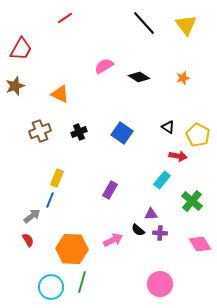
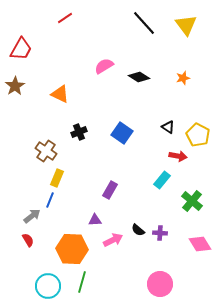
brown star: rotated 12 degrees counterclockwise
brown cross: moved 6 px right, 20 px down; rotated 35 degrees counterclockwise
purple triangle: moved 56 px left, 6 px down
cyan circle: moved 3 px left, 1 px up
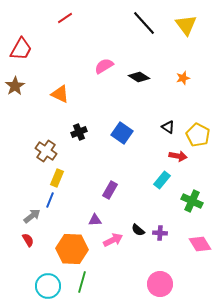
green cross: rotated 15 degrees counterclockwise
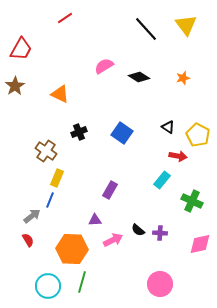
black line: moved 2 px right, 6 px down
pink diamond: rotated 70 degrees counterclockwise
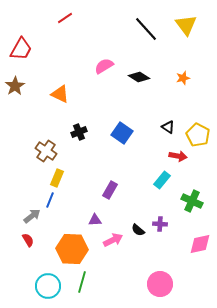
purple cross: moved 9 px up
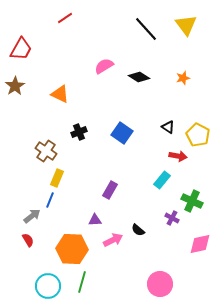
purple cross: moved 12 px right, 6 px up; rotated 24 degrees clockwise
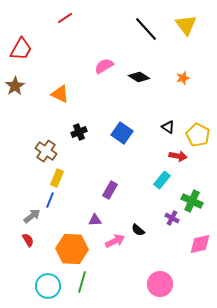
pink arrow: moved 2 px right, 1 px down
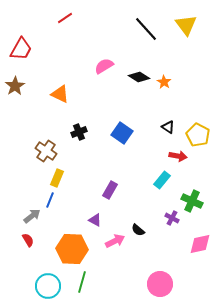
orange star: moved 19 px left, 4 px down; rotated 24 degrees counterclockwise
purple triangle: rotated 32 degrees clockwise
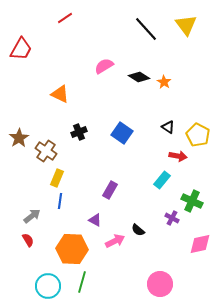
brown star: moved 4 px right, 52 px down
blue line: moved 10 px right, 1 px down; rotated 14 degrees counterclockwise
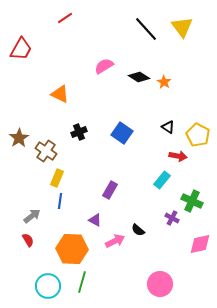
yellow triangle: moved 4 px left, 2 px down
